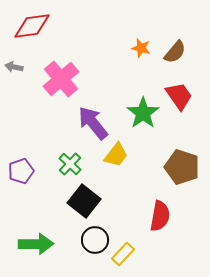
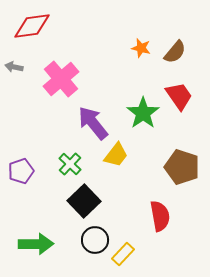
black square: rotated 8 degrees clockwise
red semicircle: rotated 20 degrees counterclockwise
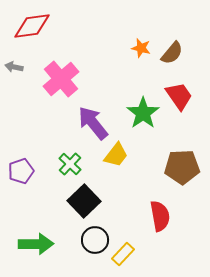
brown semicircle: moved 3 px left, 1 px down
brown pentagon: rotated 20 degrees counterclockwise
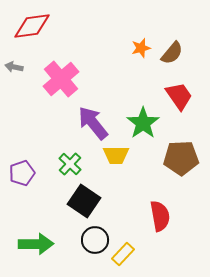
orange star: rotated 30 degrees counterclockwise
green star: moved 10 px down
yellow trapezoid: rotated 52 degrees clockwise
brown pentagon: moved 1 px left, 9 px up
purple pentagon: moved 1 px right, 2 px down
black square: rotated 12 degrees counterclockwise
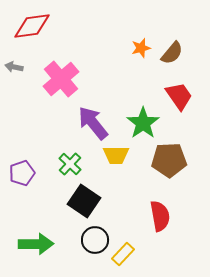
brown pentagon: moved 12 px left, 2 px down
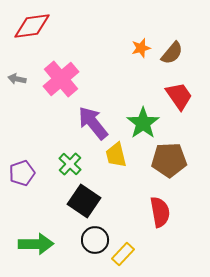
gray arrow: moved 3 px right, 12 px down
yellow trapezoid: rotated 76 degrees clockwise
red semicircle: moved 4 px up
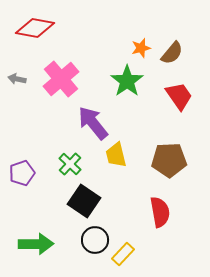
red diamond: moved 3 px right, 2 px down; rotated 18 degrees clockwise
green star: moved 16 px left, 42 px up
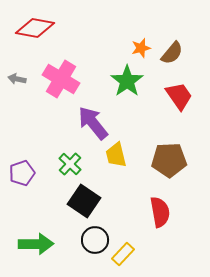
pink cross: rotated 18 degrees counterclockwise
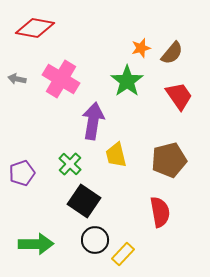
purple arrow: moved 2 px up; rotated 48 degrees clockwise
brown pentagon: rotated 12 degrees counterclockwise
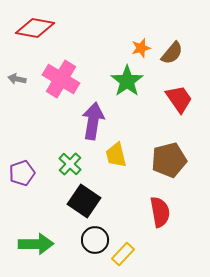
red trapezoid: moved 3 px down
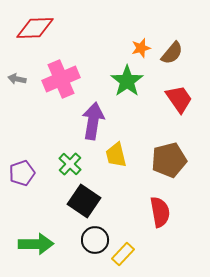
red diamond: rotated 12 degrees counterclockwise
pink cross: rotated 36 degrees clockwise
